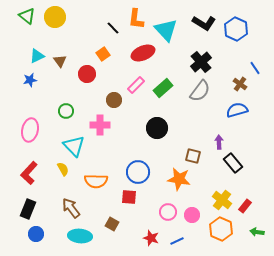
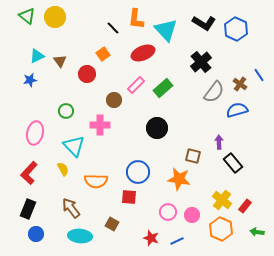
blue line at (255, 68): moved 4 px right, 7 px down
gray semicircle at (200, 91): moved 14 px right, 1 px down
pink ellipse at (30, 130): moved 5 px right, 3 px down
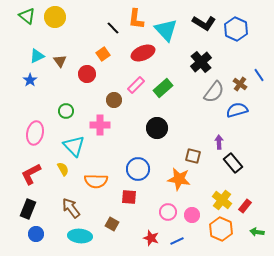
blue star at (30, 80): rotated 24 degrees counterclockwise
blue circle at (138, 172): moved 3 px up
red L-shape at (29, 173): moved 2 px right, 1 px down; rotated 20 degrees clockwise
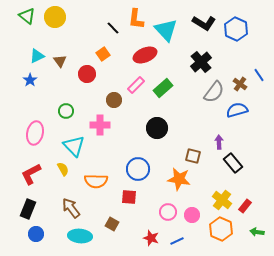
red ellipse at (143, 53): moved 2 px right, 2 px down
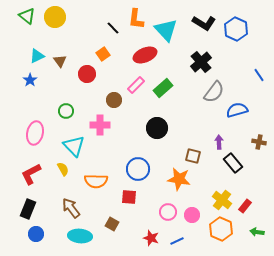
brown cross at (240, 84): moved 19 px right, 58 px down; rotated 24 degrees counterclockwise
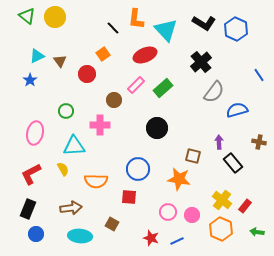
cyan triangle at (74, 146): rotated 50 degrees counterclockwise
brown arrow at (71, 208): rotated 120 degrees clockwise
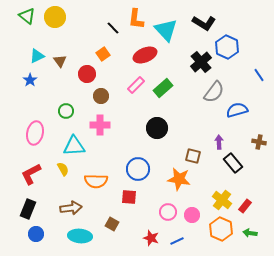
blue hexagon at (236, 29): moved 9 px left, 18 px down
brown circle at (114, 100): moved 13 px left, 4 px up
green arrow at (257, 232): moved 7 px left, 1 px down
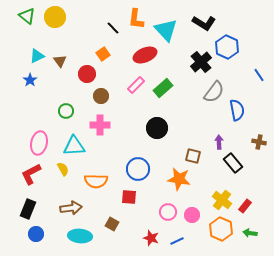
blue semicircle at (237, 110): rotated 95 degrees clockwise
pink ellipse at (35, 133): moved 4 px right, 10 px down
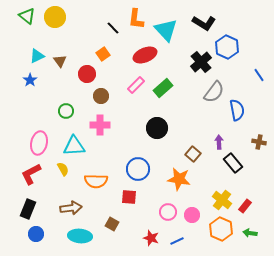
brown square at (193, 156): moved 2 px up; rotated 28 degrees clockwise
